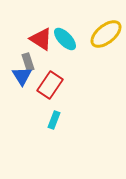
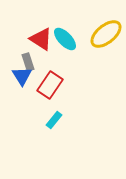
cyan rectangle: rotated 18 degrees clockwise
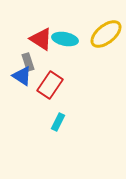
cyan ellipse: rotated 35 degrees counterclockwise
blue triangle: rotated 25 degrees counterclockwise
cyan rectangle: moved 4 px right, 2 px down; rotated 12 degrees counterclockwise
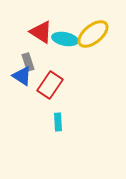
yellow ellipse: moved 13 px left
red triangle: moved 7 px up
cyan rectangle: rotated 30 degrees counterclockwise
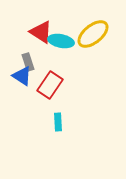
cyan ellipse: moved 4 px left, 2 px down
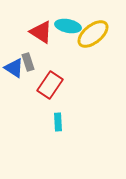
cyan ellipse: moved 7 px right, 15 px up
blue triangle: moved 8 px left, 8 px up
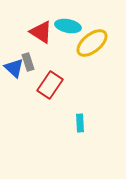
yellow ellipse: moved 1 px left, 9 px down
blue triangle: rotated 10 degrees clockwise
cyan rectangle: moved 22 px right, 1 px down
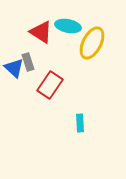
yellow ellipse: rotated 24 degrees counterclockwise
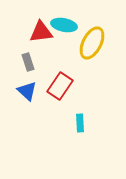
cyan ellipse: moved 4 px left, 1 px up
red triangle: rotated 40 degrees counterclockwise
blue triangle: moved 13 px right, 23 px down
red rectangle: moved 10 px right, 1 px down
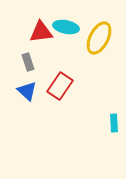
cyan ellipse: moved 2 px right, 2 px down
yellow ellipse: moved 7 px right, 5 px up
cyan rectangle: moved 34 px right
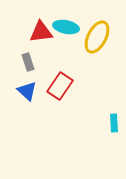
yellow ellipse: moved 2 px left, 1 px up
